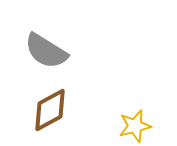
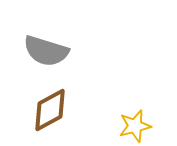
gray semicircle: rotated 15 degrees counterclockwise
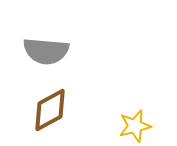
gray semicircle: rotated 12 degrees counterclockwise
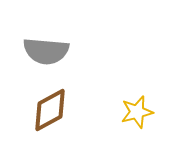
yellow star: moved 2 px right, 14 px up
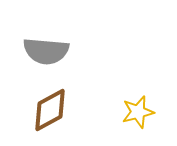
yellow star: moved 1 px right
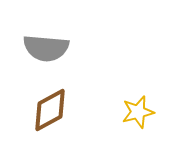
gray semicircle: moved 3 px up
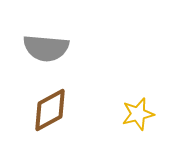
yellow star: moved 2 px down
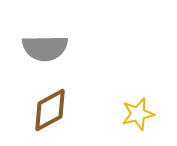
gray semicircle: moved 1 px left; rotated 6 degrees counterclockwise
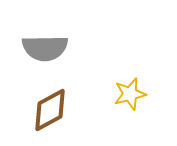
yellow star: moved 8 px left, 20 px up
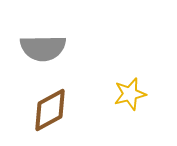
gray semicircle: moved 2 px left
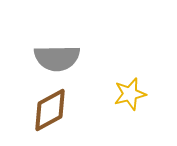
gray semicircle: moved 14 px right, 10 px down
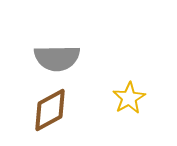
yellow star: moved 1 px left, 4 px down; rotated 16 degrees counterclockwise
